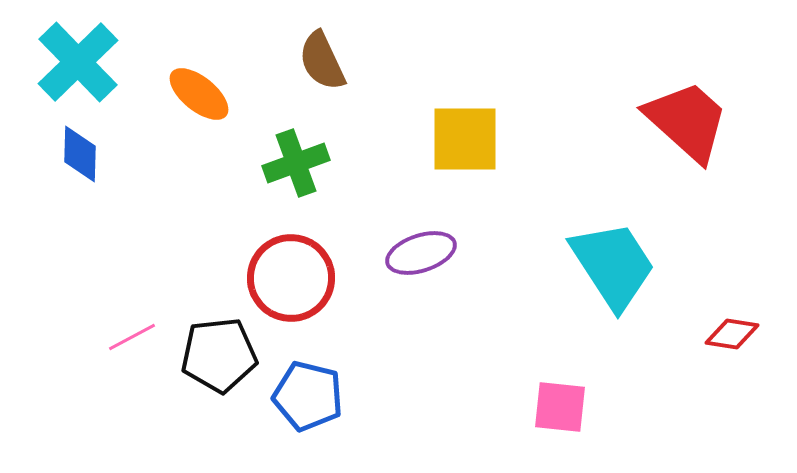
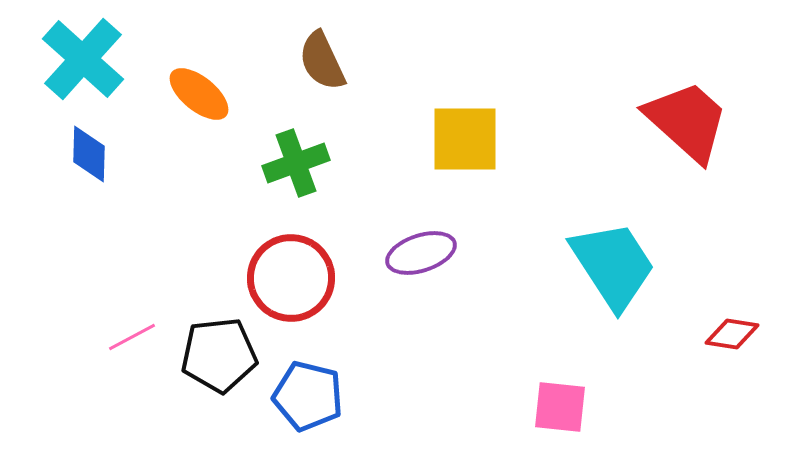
cyan cross: moved 5 px right, 3 px up; rotated 4 degrees counterclockwise
blue diamond: moved 9 px right
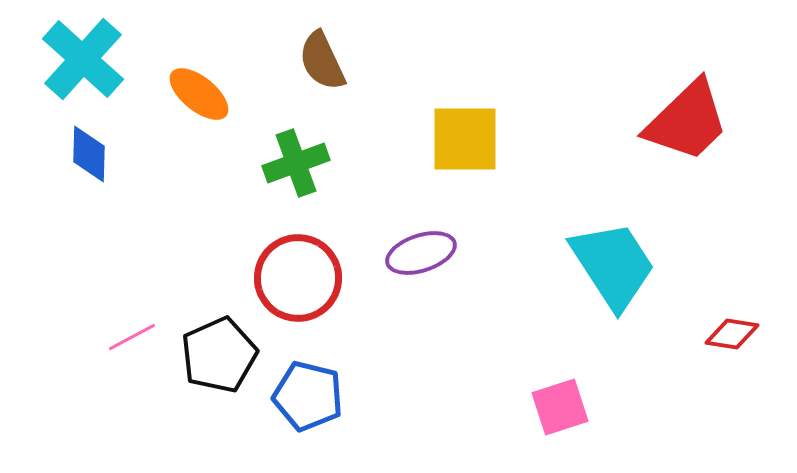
red trapezoid: rotated 94 degrees clockwise
red circle: moved 7 px right
black pentagon: rotated 18 degrees counterclockwise
pink square: rotated 24 degrees counterclockwise
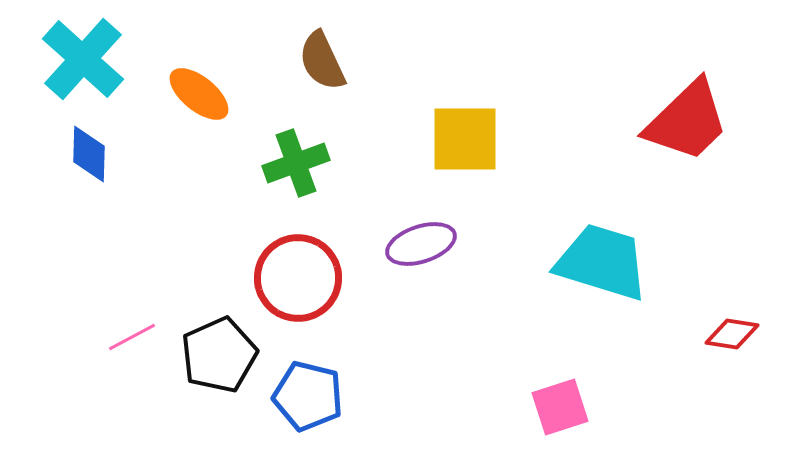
purple ellipse: moved 9 px up
cyan trapezoid: moved 11 px left, 3 px up; rotated 40 degrees counterclockwise
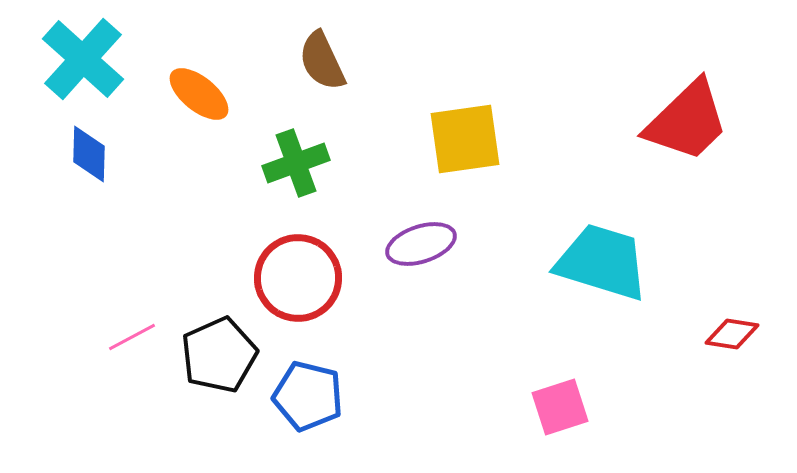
yellow square: rotated 8 degrees counterclockwise
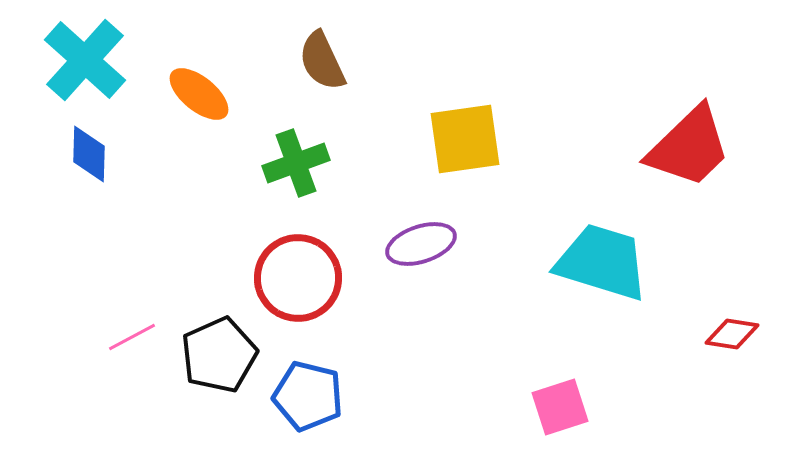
cyan cross: moved 2 px right, 1 px down
red trapezoid: moved 2 px right, 26 px down
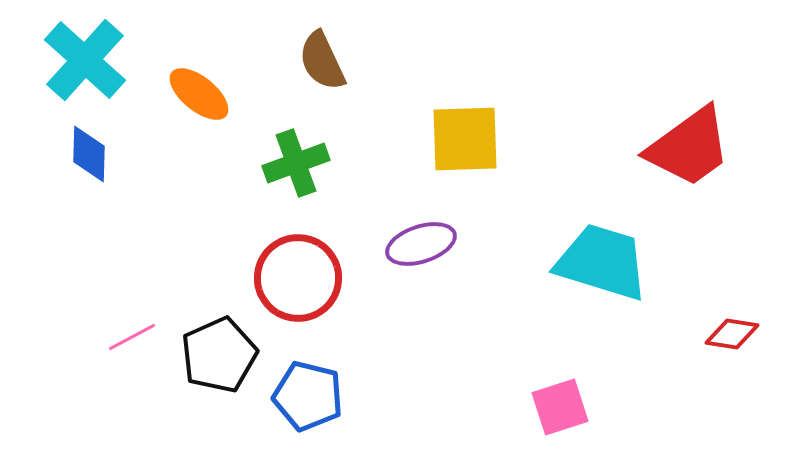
yellow square: rotated 6 degrees clockwise
red trapezoid: rotated 8 degrees clockwise
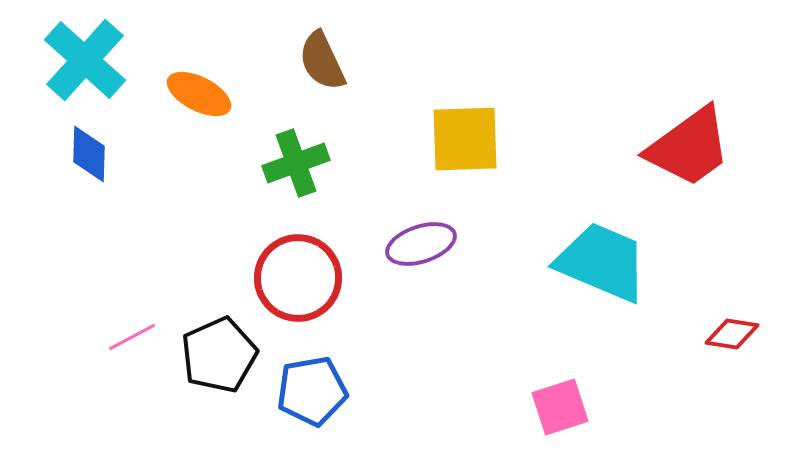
orange ellipse: rotated 12 degrees counterclockwise
cyan trapezoid: rotated 6 degrees clockwise
blue pentagon: moved 4 px right, 5 px up; rotated 24 degrees counterclockwise
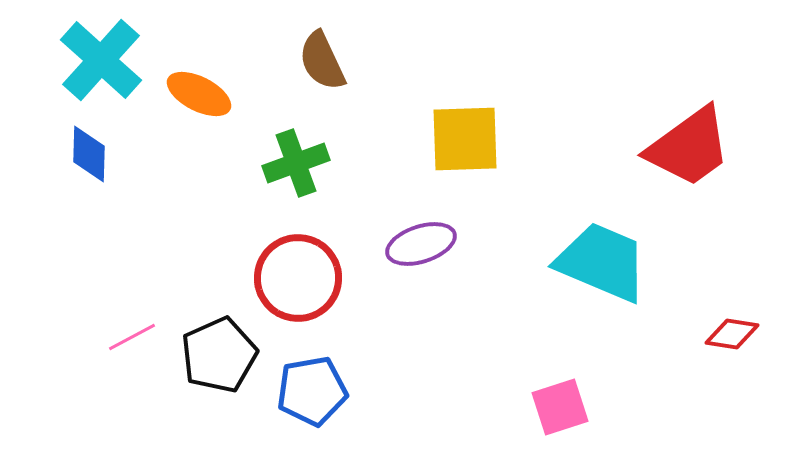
cyan cross: moved 16 px right
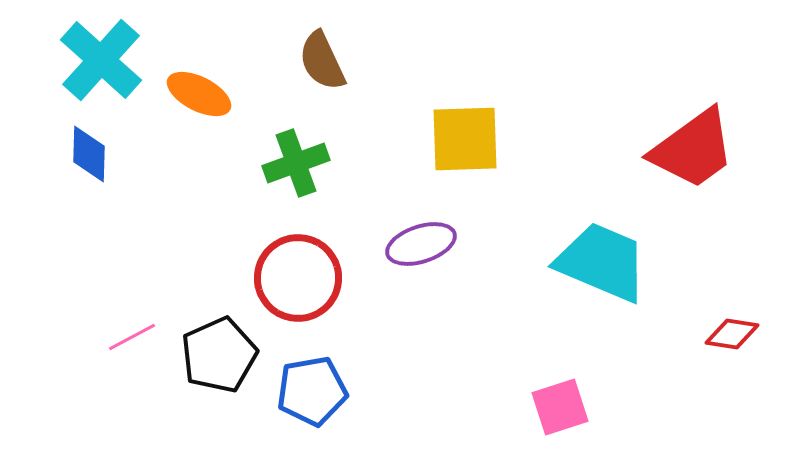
red trapezoid: moved 4 px right, 2 px down
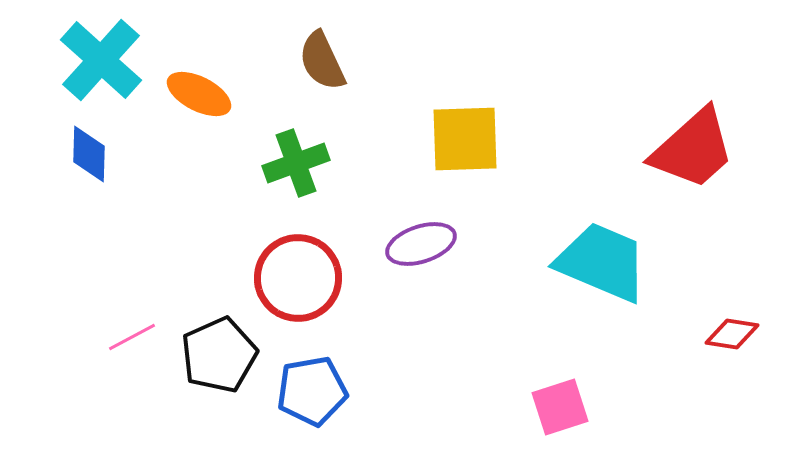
red trapezoid: rotated 6 degrees counterclockwise
